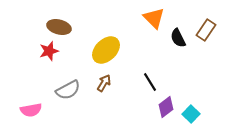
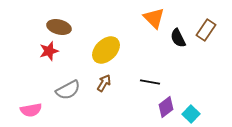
black line: rotated 48 degrees counterclockwise
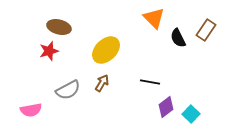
brown arrow: moved 2 px left
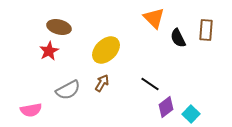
brown rectangle: rotated 30 degrees counterclockwise
red star: rotated 12 degrees counterclockwise
black line: moved 2 px down; rotated 24 degrees clockwise
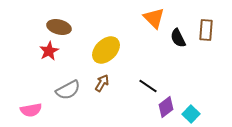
black line: moved 2 px left, 2 px down
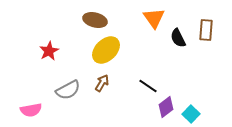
orange triangle: rotated 10 degrees clockwise
brown ellipse: moved 36 px right, 7 px up
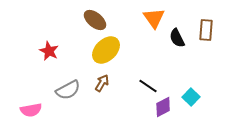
brown ellipse: rotated 25 degrees clockwise
black semicircle: moved 1 px left
red star: rotated 18 degrees counterclockwise
purple diamond: moved 3 px left; rotated 10 degrees clockwise
cyan square: moved 17 px up
